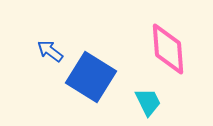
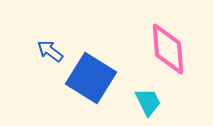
blue square: moved 1 px down
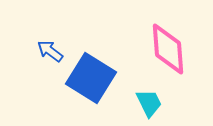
cyan trapezoid: moved 1 px right, 1 px down
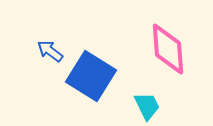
blue square: moved 2 px up
cyan trapezoid: moved 2 px left, 3 px down
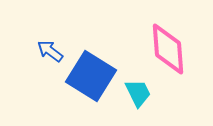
cyan trapezoid: moved 9 px left, 13 px up
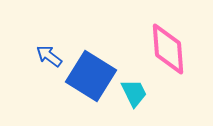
blue arrow: moved 1 px left, 5 px down
cyan trapezoid: moved 4 px left
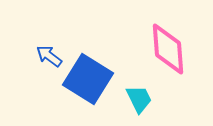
blue square: moved 3 px left, 3 px down
cyan trapezoid: moved 5 px right, 6 px down
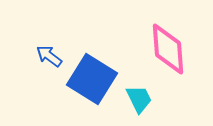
blue square: moved 4 px right
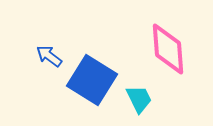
blue square: moved 1 px down
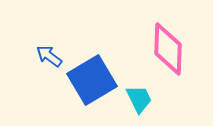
pink diamond: rotated 6 degrees clockwise
blue square: rotated 27 degrees clockwise
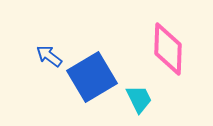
blue square: moved 3 px up
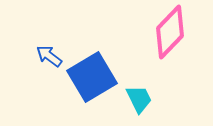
pink diamond: moved 2 px right, 17 px up; rotated 42 degrees clockwise
